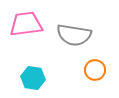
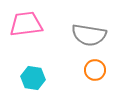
gray semicircle: moved 15 px right
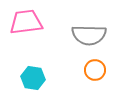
pink trapezoid: moved 2 px up
gray semicircle: rotated 8 degrees counterclockwise
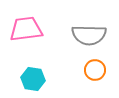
pink trapezoid: moved 7 px down
cyan hexagon: moved 1 px down
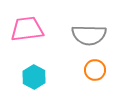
pink trapezoid: moved 1 px right
cyan hexagon: moved 1 px right, 2 px up; rotated 20 degrees clockwise
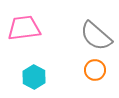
pink trapezoid: moved 3 px left, 1 px up
gray semicircle: moved 7 px right, 1 px down; rotated 40 degrees clockwise
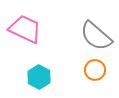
pink trapezoid: moved 1 px right, 1 px down; rotated 32 degrees clockwise
cyan hexagon: moved 5 px right
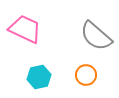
orange circle: moved 9 px left, 5 px down
cyan hexagon: rotated 20 degrees clockwise
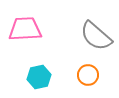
pink trapezoid: rotated 28 degrees counterclockwise
orange circle: moved 2 px right
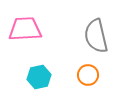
gray semicircle: rotated 36 degrees clockwise
